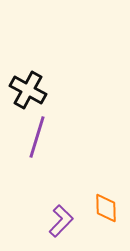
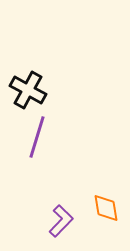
orange diamond: rotated 8 degrees counterclockwise
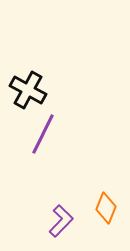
purple line: moved 6 px right, 3 px up; rotated 9 degrees clockwise
orange diamond: rotated 32 degrees clockwise
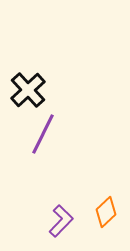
black cross: rotated 18 degrees clockwise
orange diamond: moved 4 px down; rotated 24 degrees clockwise
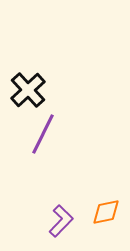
orange diamond: rotated 32 degrees clockwise
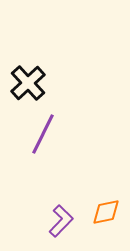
black cross: moved 7 px up
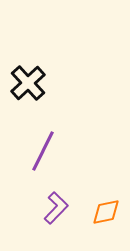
purple line: moved 17 px down
purple L-shape: moved 5 px left, 13 px up
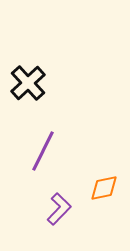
purple L-shape: moved 3 px right, 1 px down
orange diamond: moved 2 px left, 24 px up
